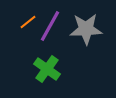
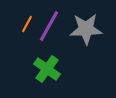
orange line: moved 1 px left, 2 px down; rotated 24 degrees counterclockwise
purple line: moved 1 px left
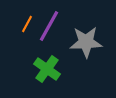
gray star: moved 13 px down
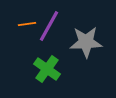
orange line: rotated 54 degrees clockwise
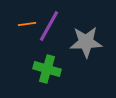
green cross: rotated 20 degrees counterclockwise
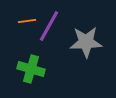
orange line: moved 3 px up
green cross: moved 16 px left
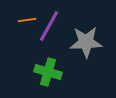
orange line: moved 1 px up
green cross: moved 17 px right, 3 px down
